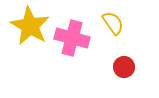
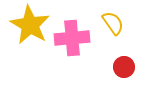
yellow star: moved 1 px up
pink cross: rotated 20 degrees counterclockwise
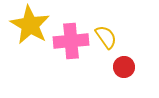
yellow semicircle: moved 7 px left, 14 px down
pink cross: moved 1 px left, 3 px down
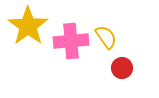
yellow star: moved 2 px left, 1 px down; rotated 6 degrees clockwise
red circle: moved 2 px left, 1 px down
